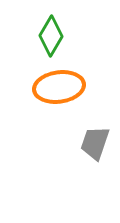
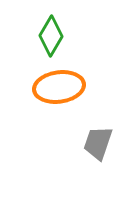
gray trapezoid: moved 3 px right
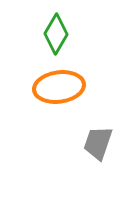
green diamond: moved 5 px right, 2 px up
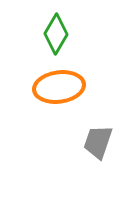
gray trapezoid: moved 1 px up
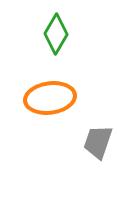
orange ellipse: moved 9 px left, 11 px down
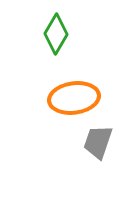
orange ellipse: moved 24 px right
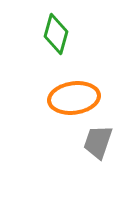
green diamond: rotated 15 degrees counterclockwise
